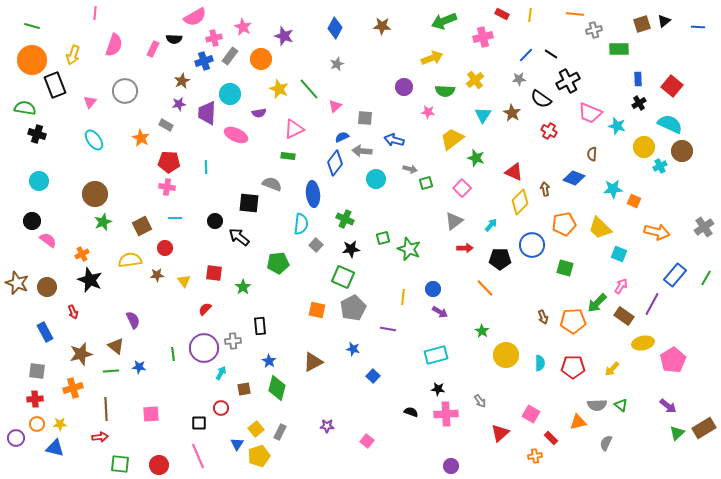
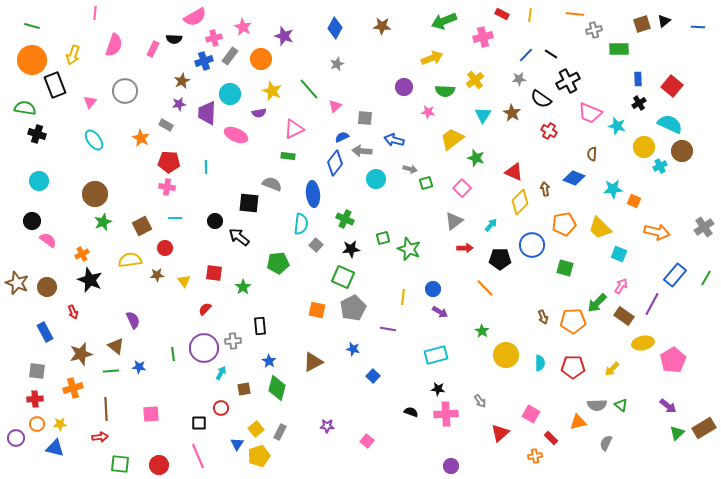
yellow star at (279, 89): moved 7 px left, 2 px down
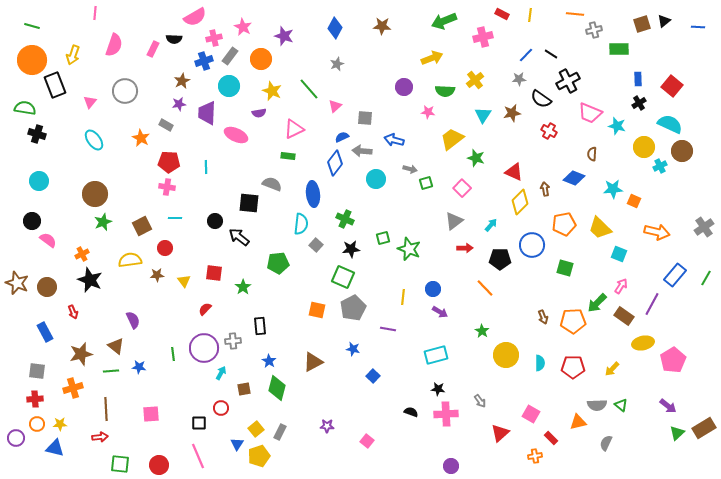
cyan circle at (230, 94): moved 1 px left, 8 px up
brown star at (512, 113): rotated 30 degrees clockwise
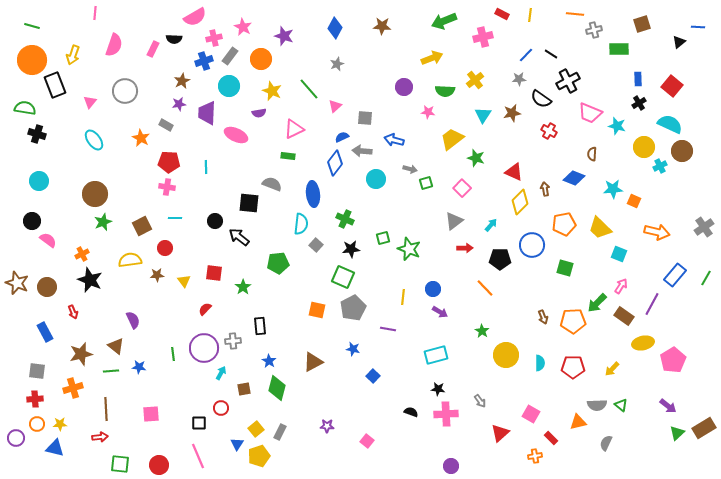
black triangle at (664, 21): moved 15 px right, 21 px down
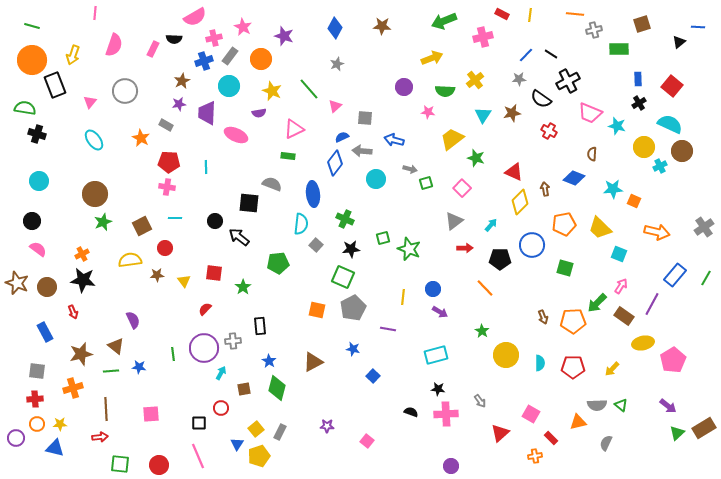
pink semicircle at (48, 240): moved 10 px left, 9 px down
black star at (90, 280): moved 7 px left; rotated 15 degrees counterclockwise
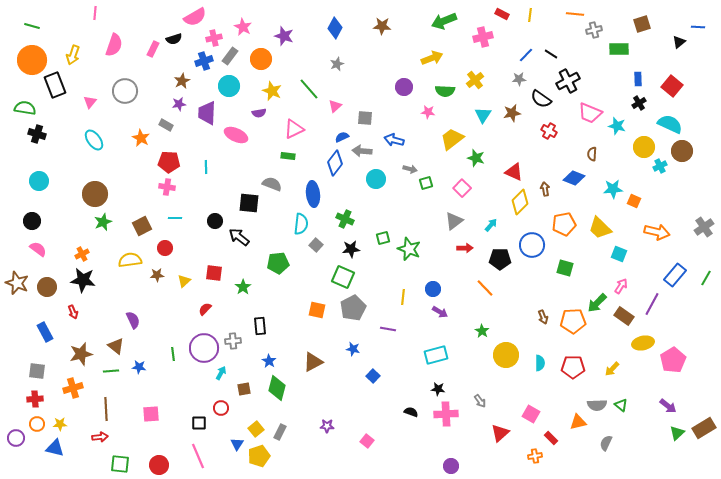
black semicircle at (174, 39): rotated 21 degrees counterclockwise
yellow triangle at (184, 281): rotated 24 degrees clockwise
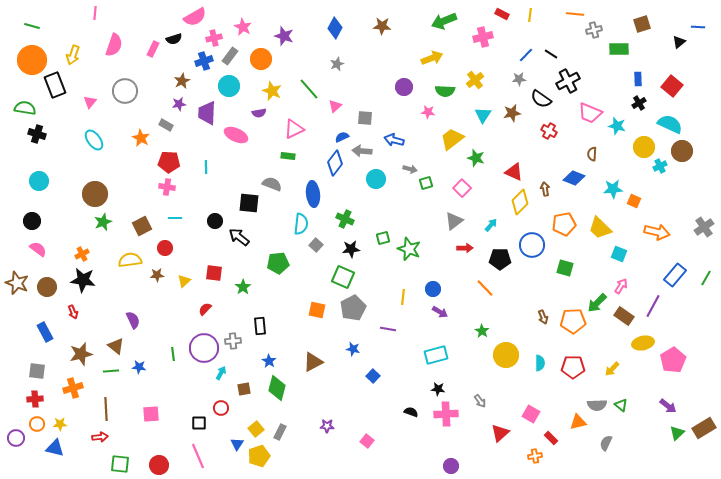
purple line at (652, 304): moved 1 px right, 2 px down
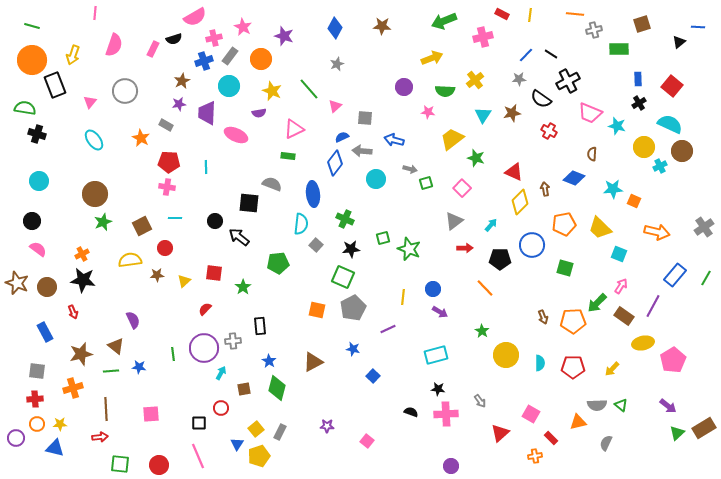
purple line at (388, 329): rotated 35 degrees counterclockwise
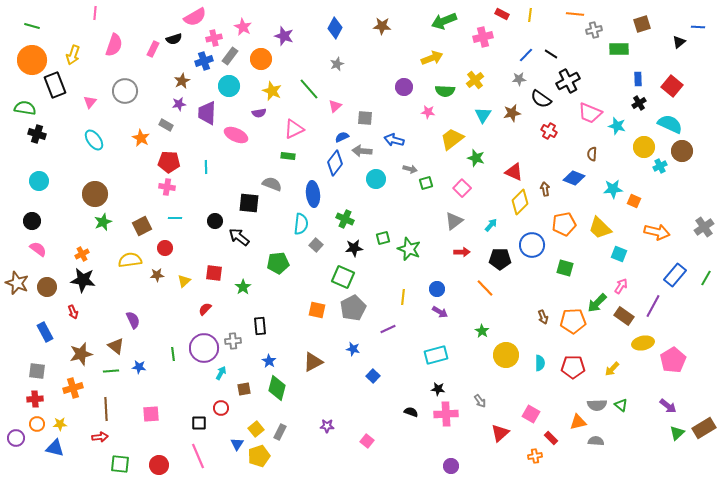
red arrow at (465, 248): moved 3 px left, 4 px down
black star at (351, 249): moved 3 px right, 1 px up
blue circle at (433, 289): moved 4 px right
gray semicircle at (606, 443): moved 10 px left, 2 px up; rotated 70 degrees clockwise
